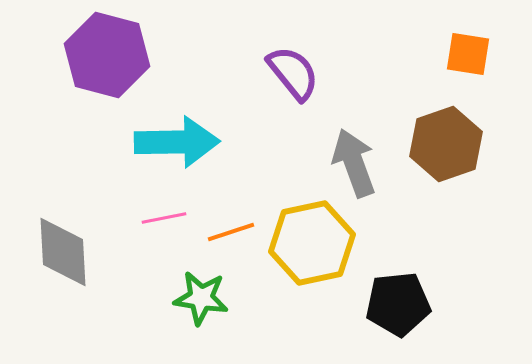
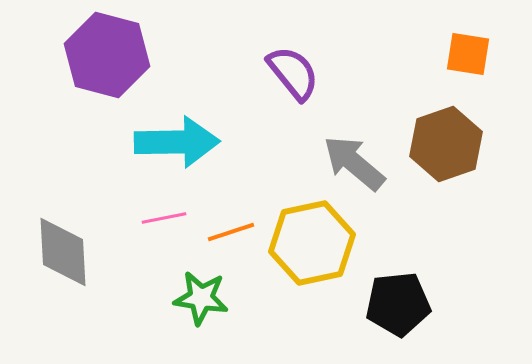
gray arrow: rotated 30 degrees counterclockwise
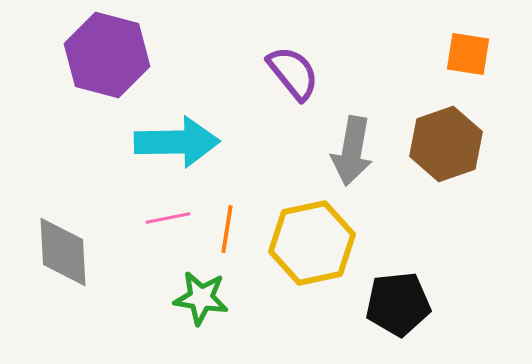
gray arrow: moved 2 px left, 12 px up; rotated 120 degrees counterclockwise
pink line: moved 4 px right
orange line: moved 4 px left, 3 px up; rotated 63 degrees counterclockwise
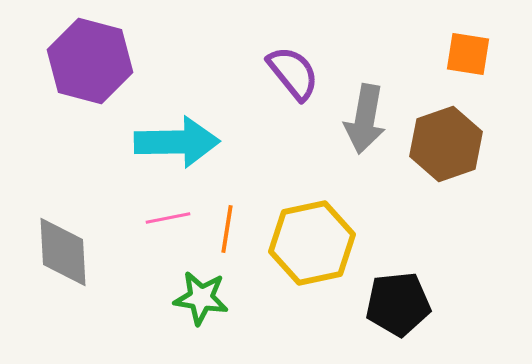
purple hexagon: moved 17 px left, 6 px down
gray arrow: moved 13 px right, 32 px up
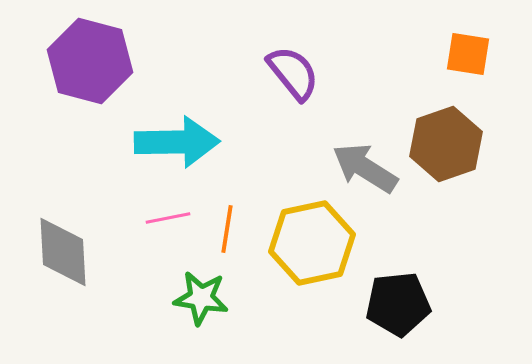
gray arrow: moved 49 px down; rotated 112 degrees clockwise
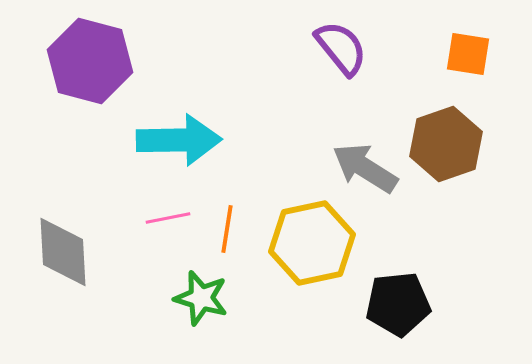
purple semicircle: moved 48 px right, 25 px up
cyan arrow: moved 2 px right, 2 px up
green star: rotated 8 degrees clockwise
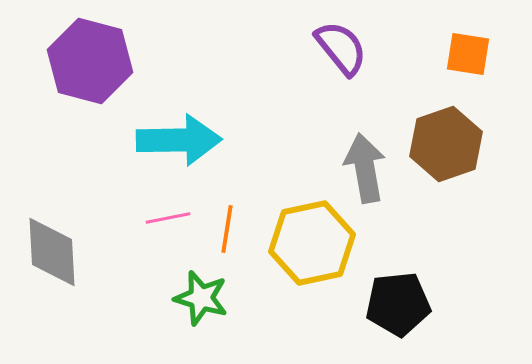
gray arrow: rotated 48 degrees clockwise
gray diamond: moved 11 px left
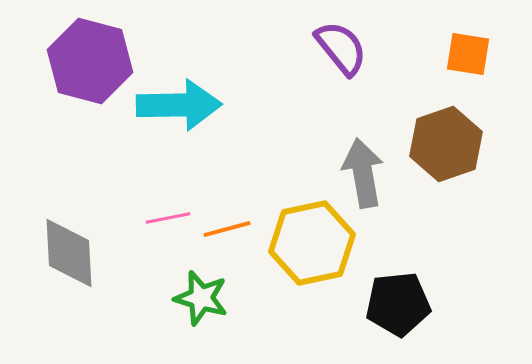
cyan arrow: moved 35 px up
gray arrow: moved 2 px left, 5 px down
orange line: rotated 66 degrees clockwise
gray diamond: moved 17 px right, 1 px down
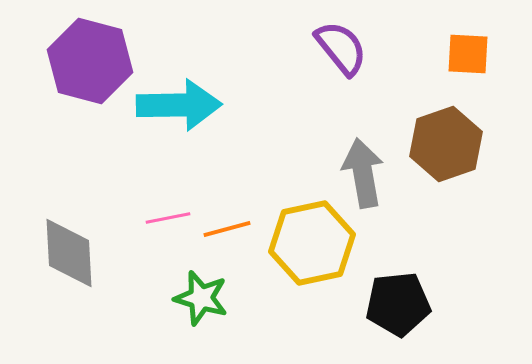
orange square: rotated 6 degrees counterclockwise
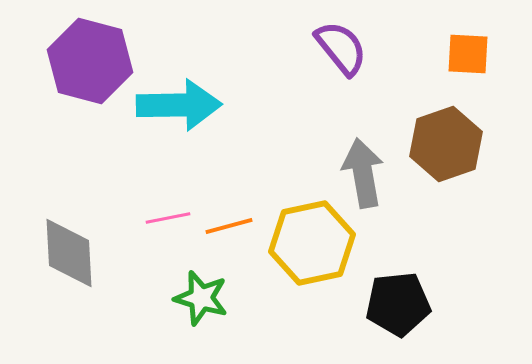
orange line: moved 2 px right, 3 px up
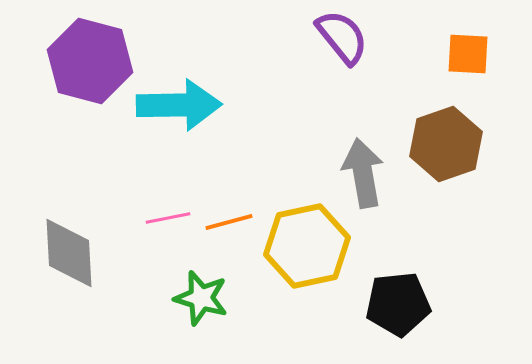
purple semicircle: moved 1 px right, 11 px up
orange line: moved 4 px up
yellow hexagon: moved 5 px left, 3 px down
